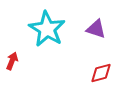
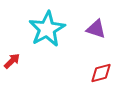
cyan star: rotated 12 degrees clockwise
red arrow: rotated 24 degrees clockwise
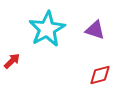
purple triangle: moved 1 px left, 1 px down
red diamond: moved 1 px left, 2 px down
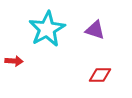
red arrow: moved 2 px right; rotated 48 degrees clockwise
red diamond: rotated 15 degrees clockwise
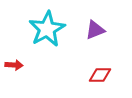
purple triangle: rotated 40 degrees counterclockwise
red arrow: moved 4 px down
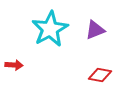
cyan star: moved 3 px right
red diamond: rotated 10 degrees clockwise
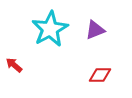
red arrow: rotated 144 degrees counterclockwise
red diamond: rotated 10 degrees counterclockwise
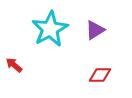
purple triangle: rotated 10 degrees counterclockwise
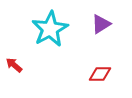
purple triangle: moved 6 px right, 6 px up
red diamond: moved 1 px up
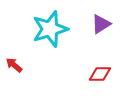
cyan star: rotated 12 degrees clockwise
